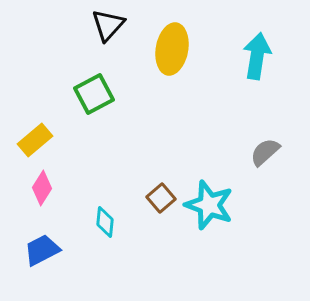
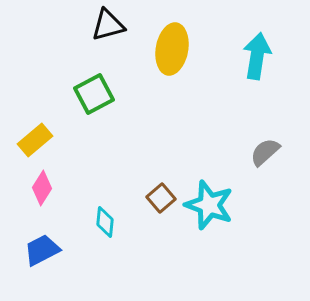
black triangle: rotated 33 degrees clockwise
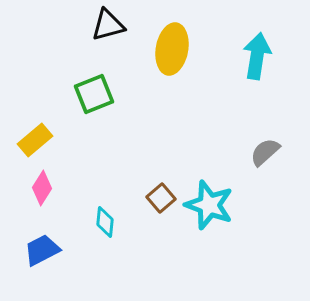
green square: rotated 6 degrees clockwise
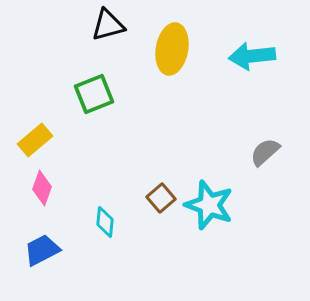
cyan arrow: moved 5 px left; rotated 105 degrees counterclockwise
pink diamond: rotated 12 degrees counterclockwise
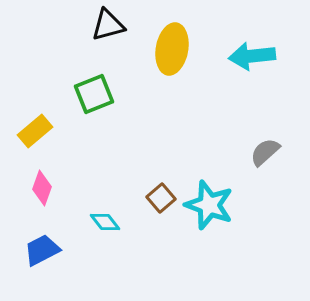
yellow rectangle: moved 9 px up
cyan diamond: rotated 44 degrees counterclockwise
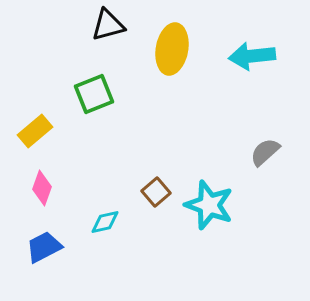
brown square: moved 5 px left, 6 px up
cyan diamond: rotated 64 degrees counterclockwise
blue trapezoid: moved 2 px right, 3 px up
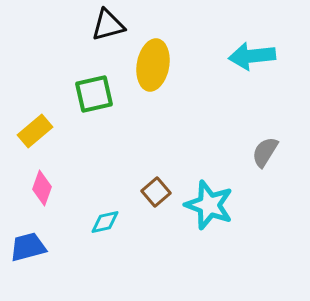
yellow ellipse: moved 19 px left, 16 px down
green square: rotated 9 degrees clockwise
gray semicircle: rotated 16 degrees counterclockwise
blue trapezoid: moved 16 px left; rotated 12 degrees clockwise
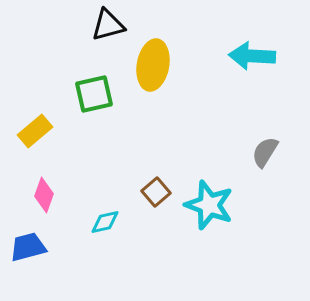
cyan arrow: rotated 9 degrees clockwise
pink diamond: moved 2 px right, 7 px down
